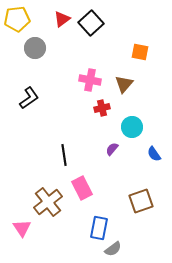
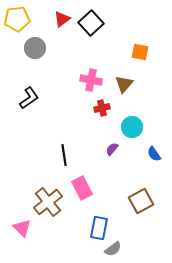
pink cross: moved 1 px right
brown square: rotated 10 degrees counterclockwise
pink triangle: rotated 12 degrees counterclockwise
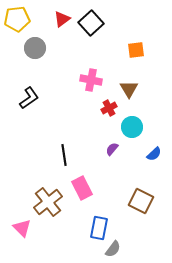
orange square: moved 4 px left, 2 px up; rotated 18 degrees counterclockwise
brown triangle: moved 5 px right, 5 px down; rotated 12 degrees counterclockwise
red cross: moved 7 px right; rotated 14 degrees counterclockwise
blue semicircle: rotated 98 degrees counterclockwise
brown square: rotated 35 degrees counterclockwise
gray semicircle: rotated 18 degrees counterclockwise
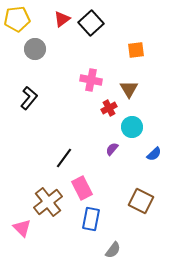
gray circle: moved 1 px down
black L-shape: rotated 15 degrees counterclockwise
black line: moved 3 px down; rotated 45 degrees clockwise
blue rectangle: moved 8 px left, 9 px up
gray semicircle: moved 1 px down
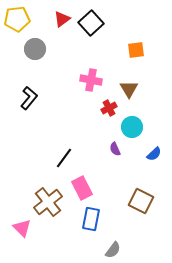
purple semicircle: moved 3 px right; rotated 64 degrees counterclockwise
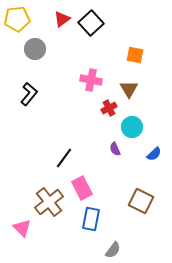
orange square: moved 1 px left, 5 px down; rotated 18 degrees clockwise
black L-shape: moved 4 px up
brown cross: moved 1 px right
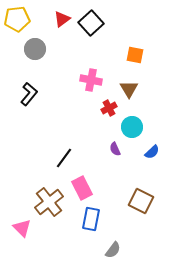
blue semicircle: moved 2 px left, 2 px up
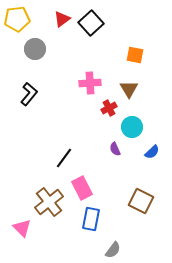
pink cross: moved 1 px left, 3 px down; rotated 15 degrees counterclockwise
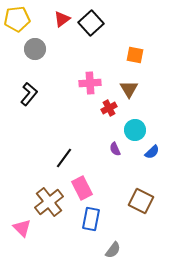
cyan circle: moved 3 px right, 3 px down
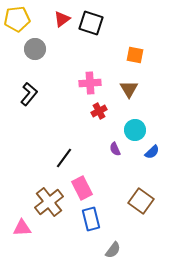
black square: rotated 30 degrees counterclockwise
red cross: moved 10 px left, 3 px down
brown square: rotated 10 degrees clockwise
blue rectangle: rotated 25 degrees counterclockwise
pink triangle: rotated 48 degrees counterclockwise
